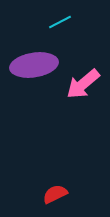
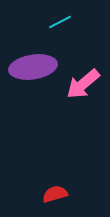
purple ellipse: moved 1 px left, 2 px down
red semicircle: rotated 10 degrees clockwise
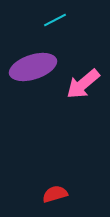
cyan line: moved 5 px left, 2 px up
purple ellipse: rotated 9 degrees counterclockwise
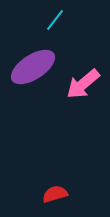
cyan line: rotated 25 degrees counterclockwise
purple ellipse: rotated 15 degrees counterclockwise
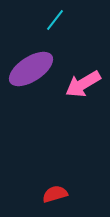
purple ellipse: moved 2 px left, 2 px down
pink arrow: rotated 9 degrees clockwise
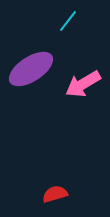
cyan line: moved 13 px right, 1 px down
